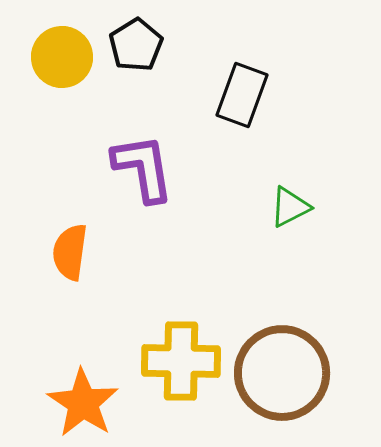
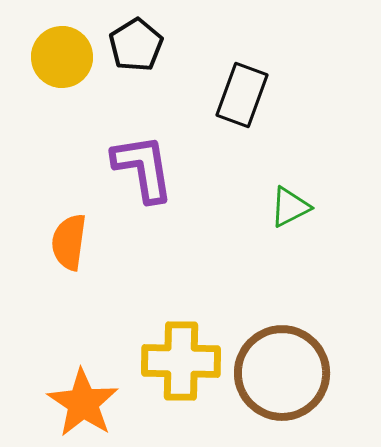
orange semicircle: moved 1 px left, 10 px up
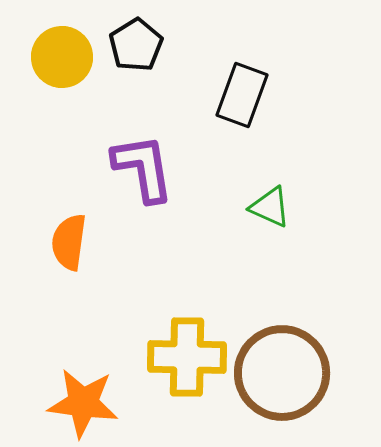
green triangle: moved 20 px left; rotated 51 degrees clockwise
yellow cross: moved 6 px right, 4 px up
orange star: rotated 26 degrees counterclockwise
